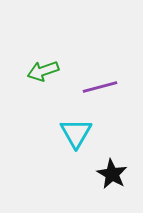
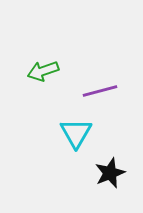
purple line: moved 4 px down
black star: moved 2 px left, 1 px up; rotated 20 degrees clockwise
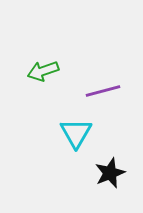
purple line: moved 3 px right
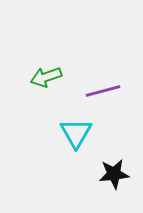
green arrow: moved 3 px right, 6 px down
black star: moved 4 px right, 1 px down; rotated 16 degrees clockwise
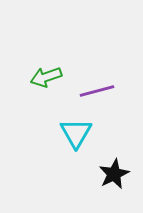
purple line: moved 6 px left
black star: rotated 20 degrees counterclockwise
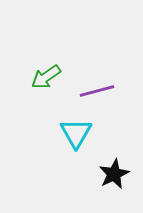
green arrow: rotated 16 degrees counterclockwise
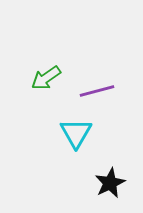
green arrow: moved 1 px down
black star: moved 4 px left, 9 px down
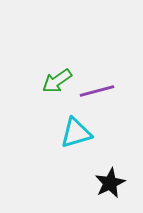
green arrow: moved 11 px right, 3 px down
cyan triangle: rotated 44 degrees clockwise
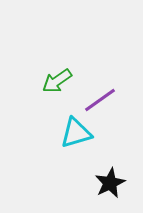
purple line: moved 3 px right, 9 px down; rotated 20 degrees counterclockwise
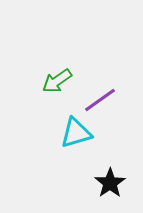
black star: rotated 8 degrees counterclockwise
